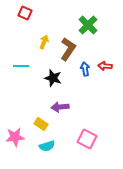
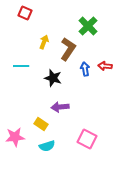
green cross: moved 1 px down
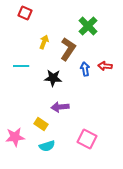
black star: rotated 12 degrees counterclockwise
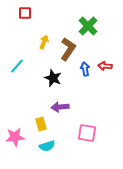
red square: rotated 24 degrees counterclockwise
cyan line: moved 4 px left; rotated 49 degrees counterclockwise
black star: rotated 18 degrees clockwise
yellow rectangle: rotated 40 degrees clockwise
pink square: moved 6 px up; rotated 18 degrees counterclockwise
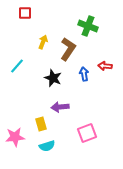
green cross: rotated 24 degrees counterclockwise
yellow arrow: moved 1 px left
blue arrow: moved 1 px left, 5 px down
pink square: rotated 30 degrees counterclockwise
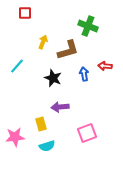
brown L-shape: moved 1 px down; rotated 40 degrees clockwise
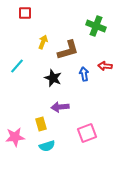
green cross: moved 8 px right
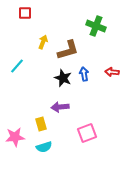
red arrow: moved 7 px right, 6 px down
black star: moved 10 px right
cyan semicircle: moved 3 px left, 1 px down
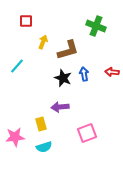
red square: moved 1 px right, 8 px down
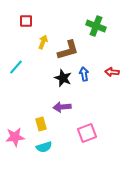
cyan line: moved 1 px left, 1 px down
purple arrow: moved 2 px right
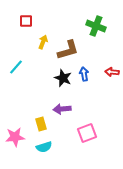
purple arrow: moved 2 px down
